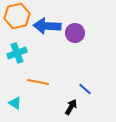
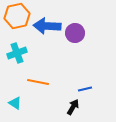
blue line: rotated 56 degrees counterclockwise
black arrow: moved 2 px right
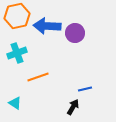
orange line: moved 5 px up; rotated 30 degrees counterclockwise
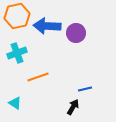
purple circle: moved 1 px right
